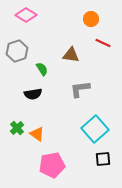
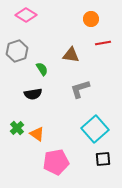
red line: rotated 35 degrees counterclockwise
gray L-shape: rotated 10 degrees counterclockwise
pink pentagon: moved 4 px right, 3 px up
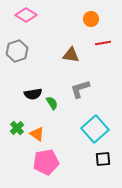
green semicircle: moved 10 px right, 34 px down
pink pentagon: moved 10 px left
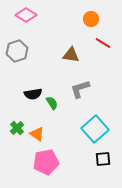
red line: rotated 42 degrees clockwise
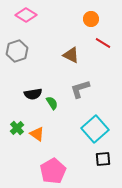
brown triangle: rotated 18 degrees clockwise
pink pentagon: moved 7 px right, 9 px down; rotated 20 degrees counterclockwise
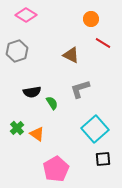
black semicircle: moved 1 px left, 2 px up
pink pentagon: moved 3 px right, 2 px up
